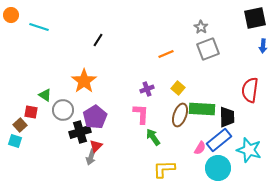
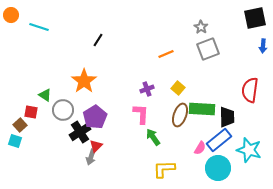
black cross: rotated 15 degrees counterclockwise
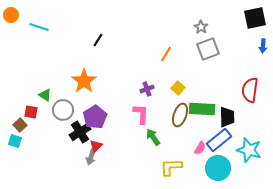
orange line: rotated 35 degrees counterclockwise
yellow L-shape: moved 7 px right, 2 px up
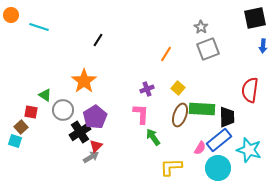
brown square: moved 1 px right, 2 px down
gray arrow: rotated 140 degrees counterclockwise
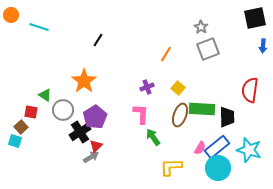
purple cross: moved 2 px up
blue rectangle: moved 2 px left, 7 px down
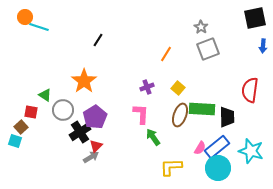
orange circle: moved 14 px right, 2 px down
cyan star: moved 2 px right, 1 px down
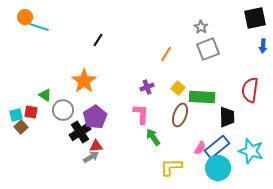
green rectangle: moved 12 px up
cyan square: moved 1 px right, 26 px up; rotated 32 degrees counterclockwise
red triangle: rotated 40 degrees clockwise
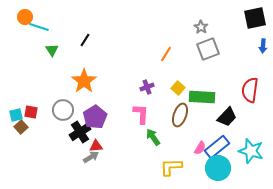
black line: moved 13 px left
green triangle: moved 7 px right, 45 px up; rotated 24 degrees clockwise
black trapezoid: rotated 45 degrees clockwise
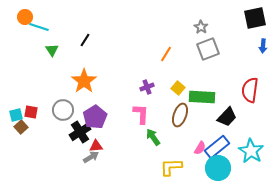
cyan star: rotated 15 degrees clockwise
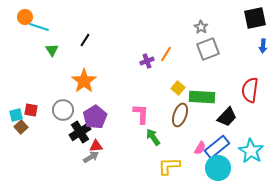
purple cross: moved 26 px up
red square: moved 2 px up
yellow L-shape: moved 2 px left, 1 px up
